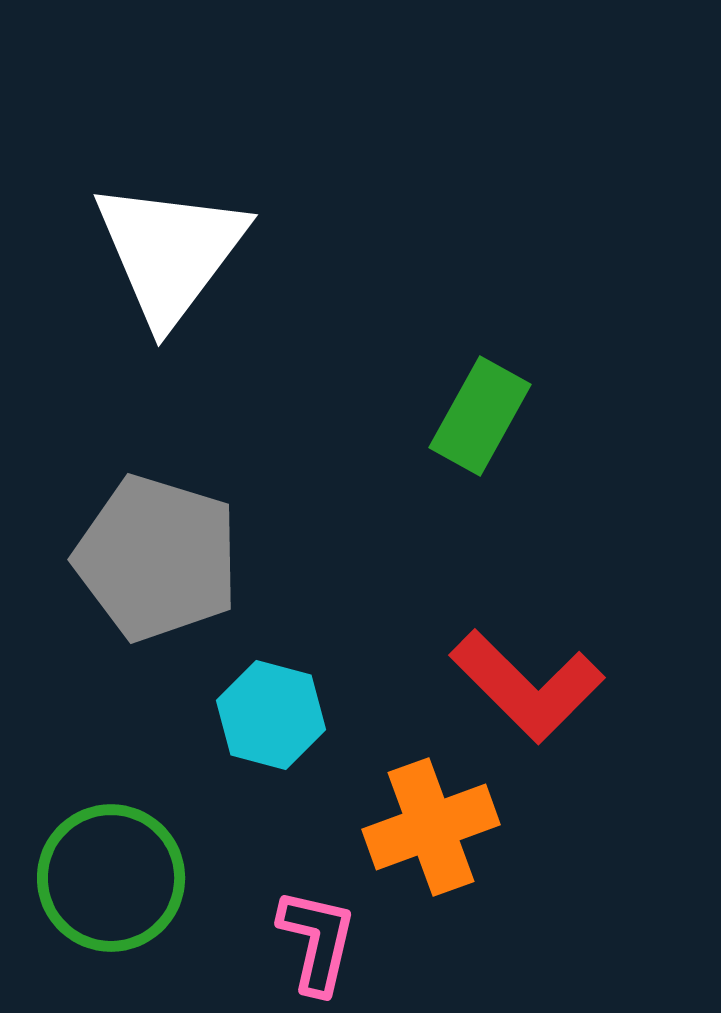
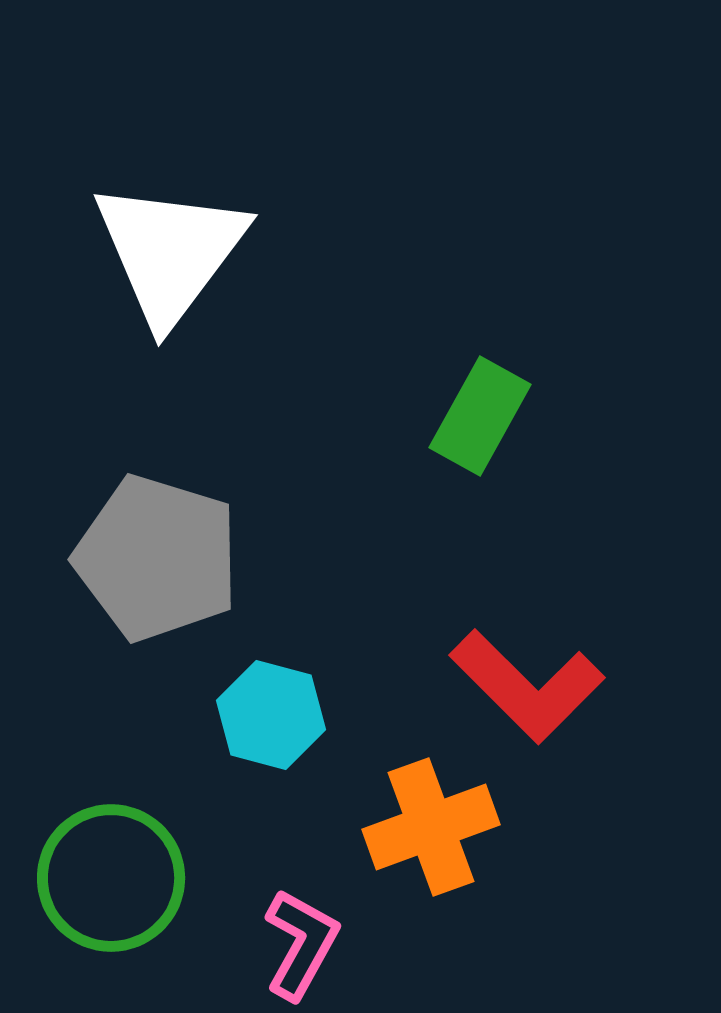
pink L-shape: moved 16 px left, 3 px down; rotated 16 degrees clockwise
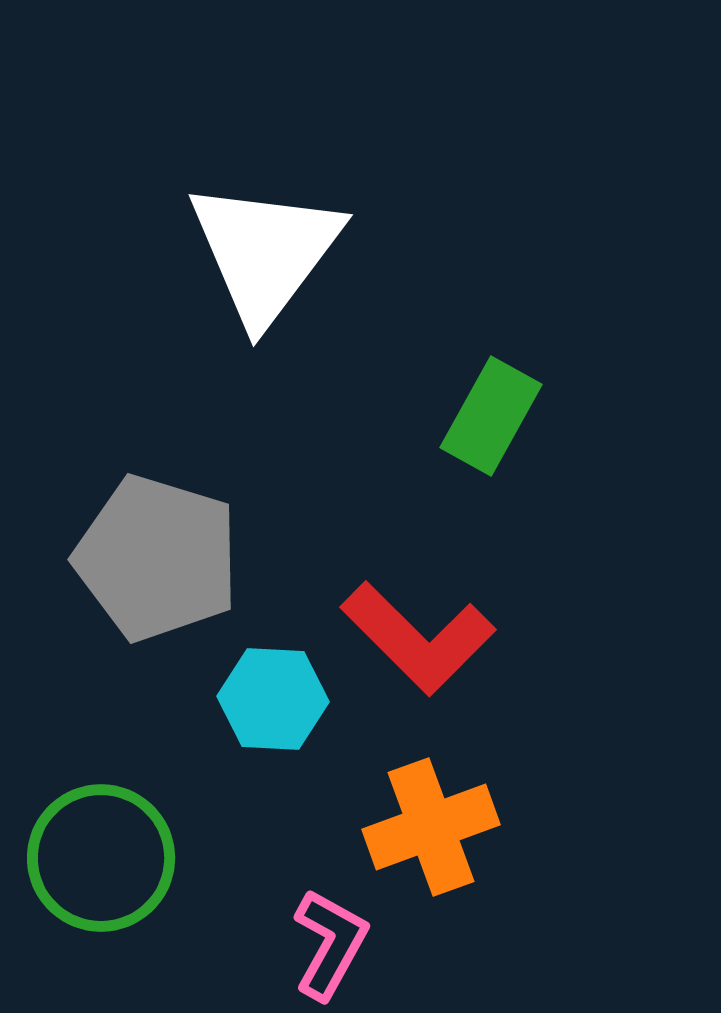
white triangle: moved 95 px right
green rectangle: moved 11 px right
red L-shape: moved 109 px left, 48 px up
cyan hexagon: moved 2 px right, 16 px up; rotated 12 degrees counterclockwise
green circle: moved 10 px left, 20 px up
pink L-shape: moved 29 px right
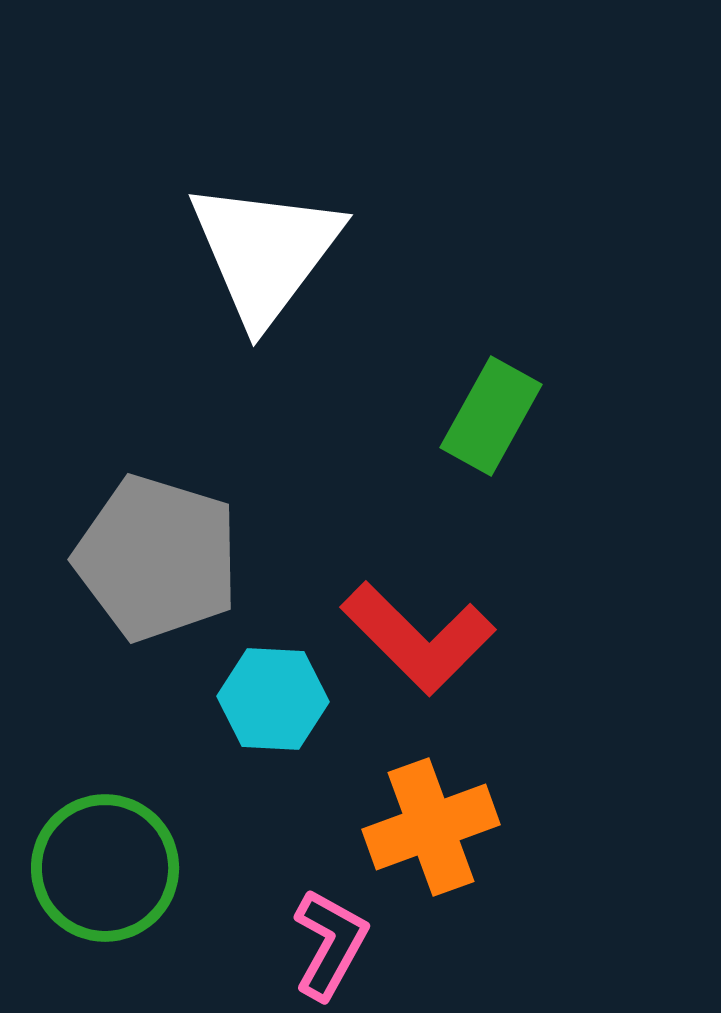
green circle: moved 4 px right, 10 px down
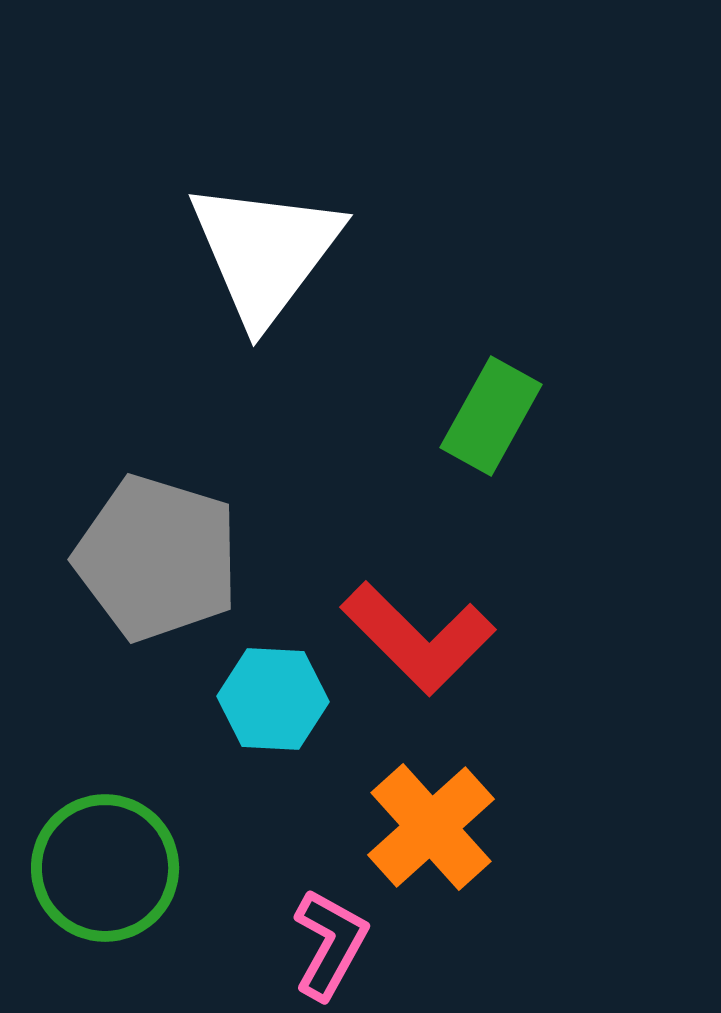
orange cross: rotated 22 degrees counterclockwise
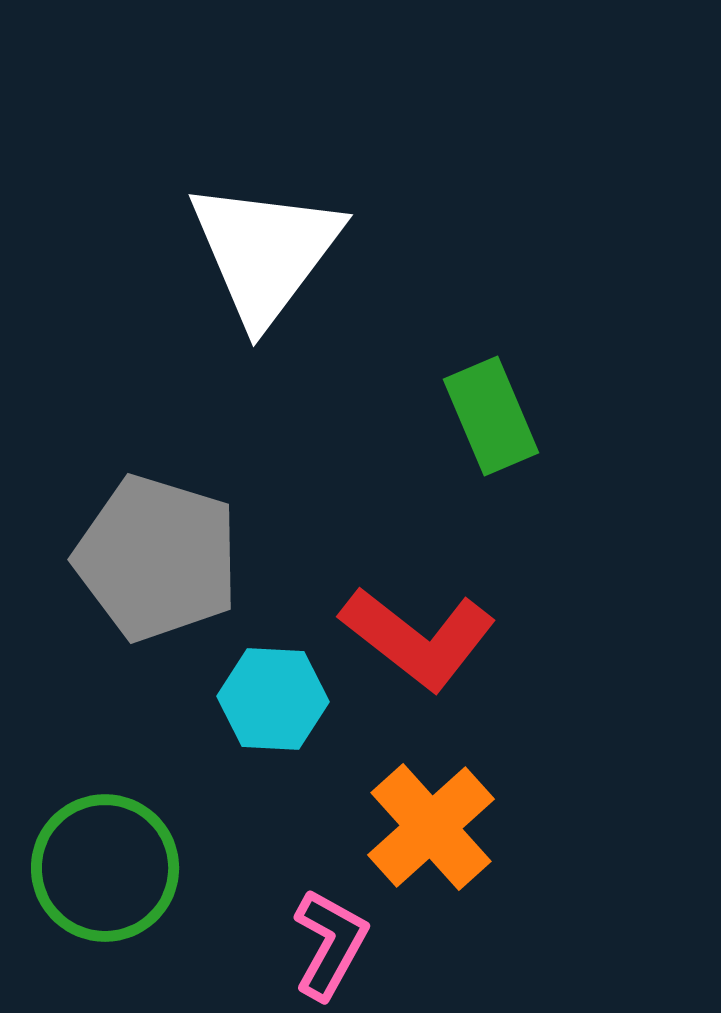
green rectangle: rotated 52 degrees counterclockwise
red L-shape: rotated 7 degrees counterclockwise
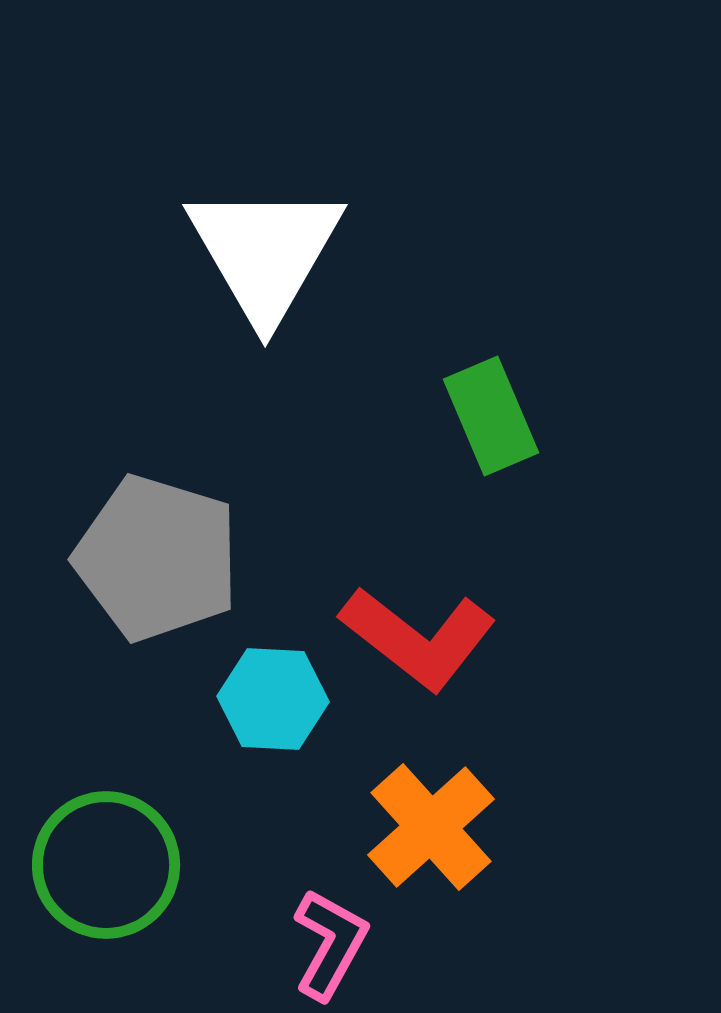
white triangle: rotated 7 degrees counterclockwise
green circle: moved 1 px right, 3 px up
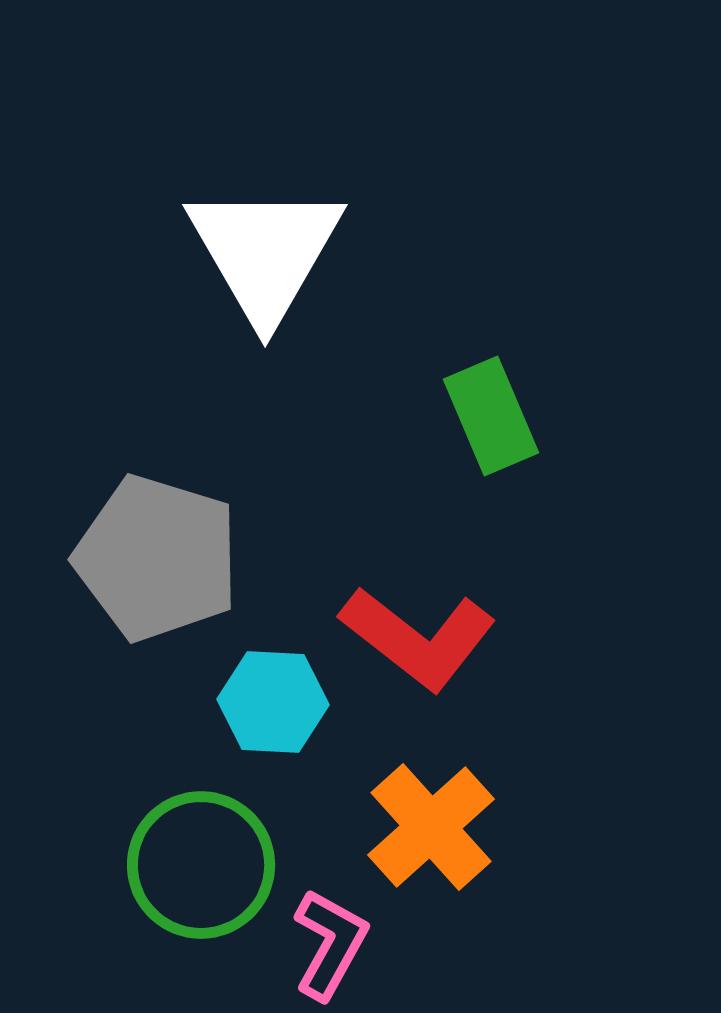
cyan hexagon: moved 3 px down
green circle: moved 95 px right
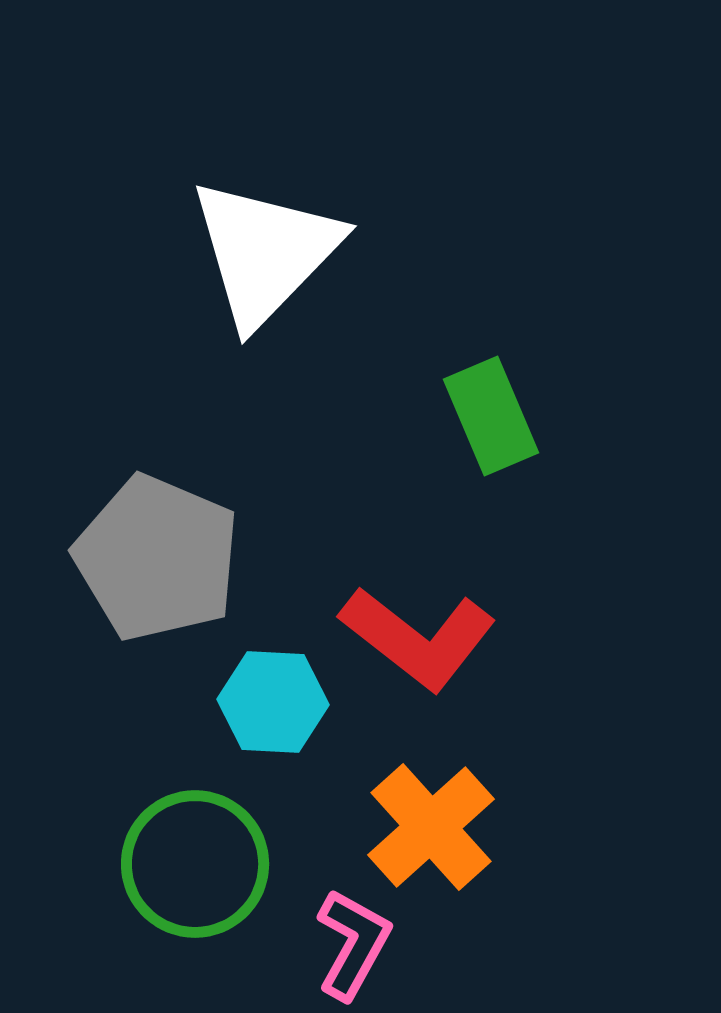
white triangle: rotated 14 degrees clockwise
gray pentagon: rotated 6 degrees clockwise
green circle: moved 6 px left, 1 px up
pink L-shape: moved 23 px right
